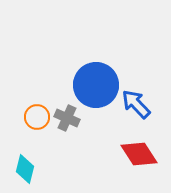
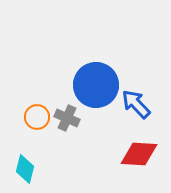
red diamond: rotated 54 degrees counterclockwise
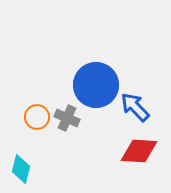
blue arrow: moved 1 px left, 3 px down
red diamond: moved 3 px up
cyan diamond: moved 4 px left
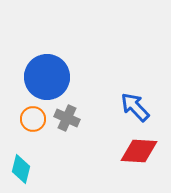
blue circle: moved 49 px left, 8 px up
orange circle: moved 4 px left, 2 px down
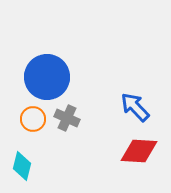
cyan diamond: moved 1 px right, 3 px up
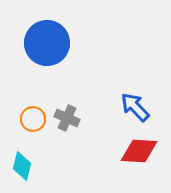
blue circle: moved 34 px up
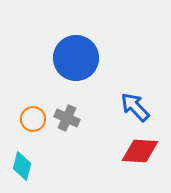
blue circle: moved 29 px right, 15 px down
red diamond: moved 1 px right
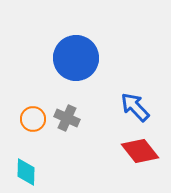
red diamond: rotated 48 degrees clockwise
cyan diamond: moved 4 px right, 6 px down; rotated 12 degrees counterclockwise
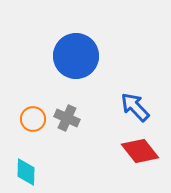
blue circle: moved 2 px up
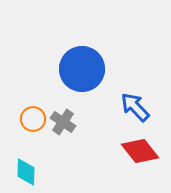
blue circle: moved 6 px right, 13 px down
gray cross: moved 4 px left, 4 px down; rotated 10 degrees clockwise
